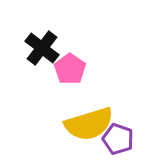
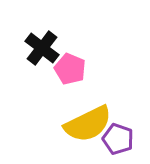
pink pentagon: rotated 12 degrees counterclockwise
yellow semicircle: moved 1 px left; rotated 9 degrees counterclockwise
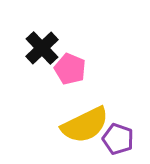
black cross: rotated 8 degrees clockwise
yellow semicircle: moved 3 px left, 1 px down
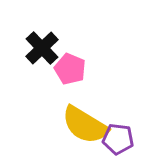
yellow semicircle: rotated 57 degrees clockwise
purple pentagon: rotated 12 degrees counterclockwise
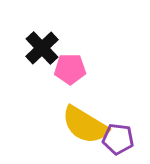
pink pentagon: rotated 24 degrees counterclockwise
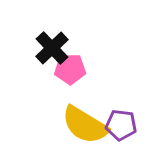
black cross: moved 10 px right
purple pentagon: moved 3 px right, 14 px up
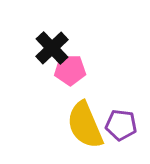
pink pentagon: moved 1 px down
yellow semicircle: rotated 36 degrees clockwise
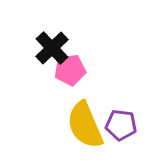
pink pentagon: rotated 8 degrees counterclockwise
